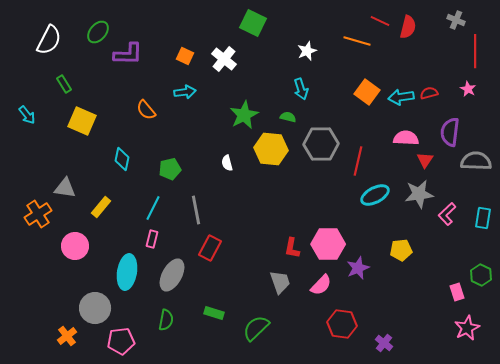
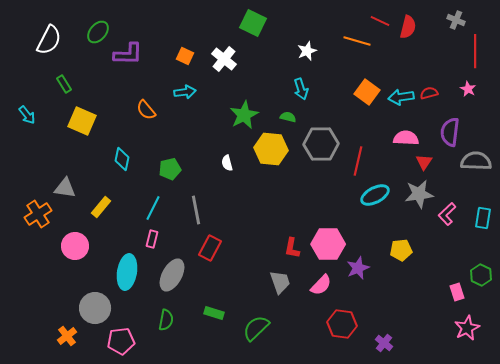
red triangle at (425, 160): moved 1 px left, 2 px down
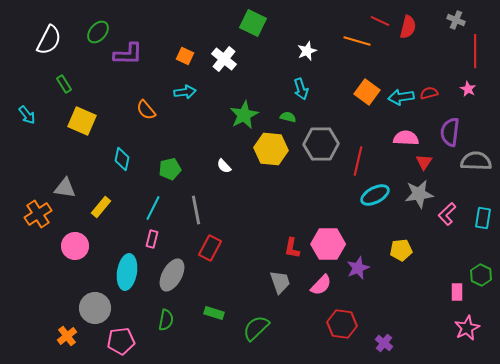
white semicircle at (227, 163): moved 3 px left, 3 px down; rotated 28 degrees counterclockwise
pink rectangle at (457, 292): rotated 18 degrees clockwise
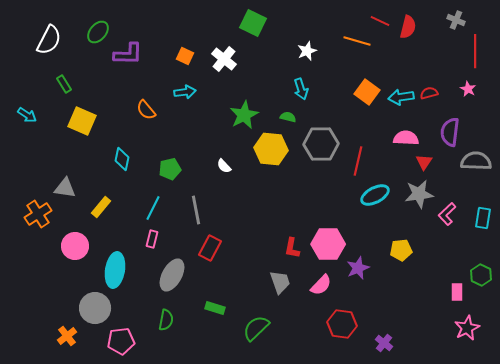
cyan arrow at (27, 115): rotated 18 degrees counterclockwise
cyan ellipse at (127, 272): moved 12 px left, 2 px up
green rectangle at (214, 313): moved 1 px right, 5 px up
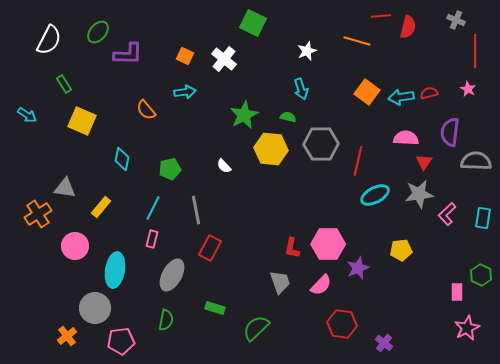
red line at (380, 21): moved 1 px right, 5 px up; rotated 30 degrees counterclockwise
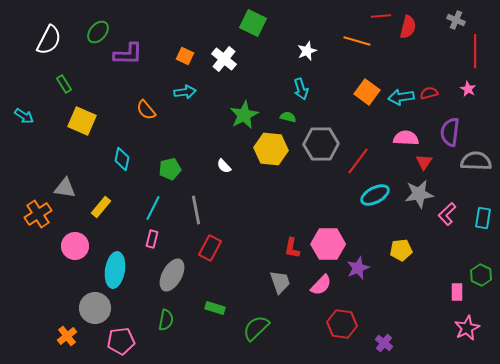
cyan arrow at (27, 115): moved 3 px left, 1 px down
red line at (358, 161): rotated 24 degrees clockwise
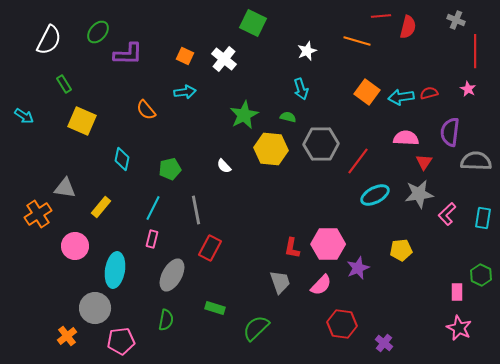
pink star at (467, 328): moved 8 px left; rotated 20 degrees counterclockwise
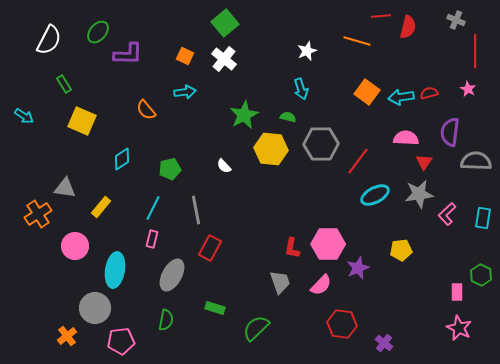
green square at (253, 23): moved 28 px left; rotated 24 degrees clockwise
cyan diamond at (122, 159): rotated 45 degrees clockwise
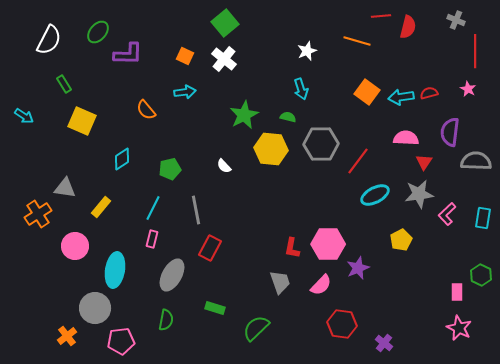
yellow pentagon at (401, 250): moved 10 px up; rotated 20 degrees counterclockwise
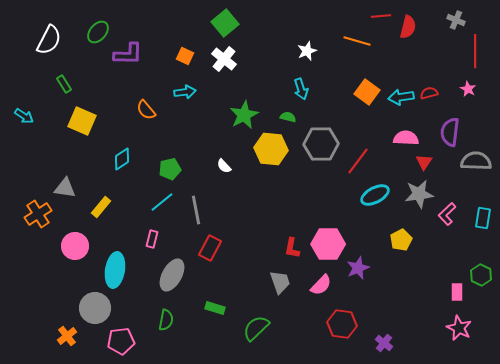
cyan line at (153, 208): moved 9 px right, 6 px up; rotated 25 degrees clockwise
